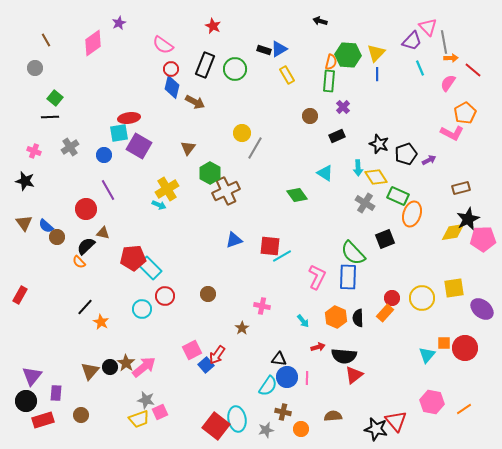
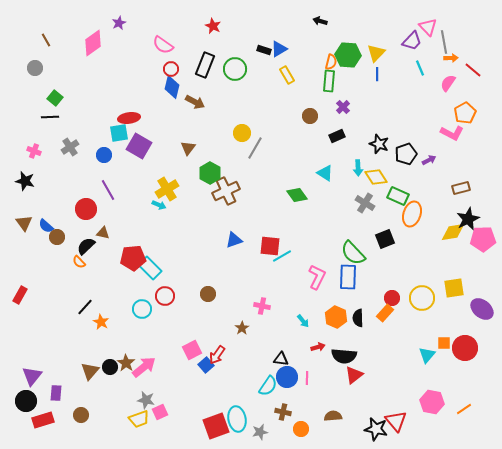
black triangle at (279, 359): moved 2 px right
red square at (216, 426): rotated 32 degrees clockwise
gray star at (266, 430): moved 6 px left, 2 px down
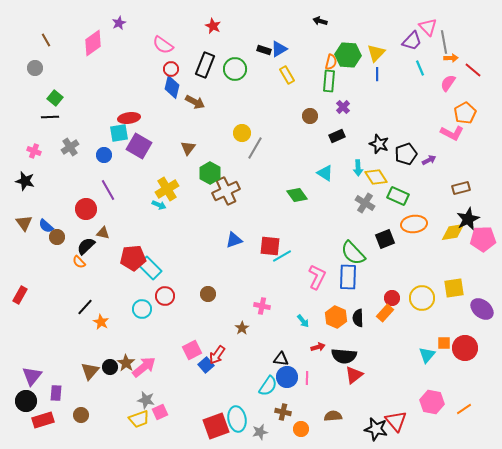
orange ellipse at (412, 214): moved 2 px right, 10 px down; rotated 65 degrees clockwise
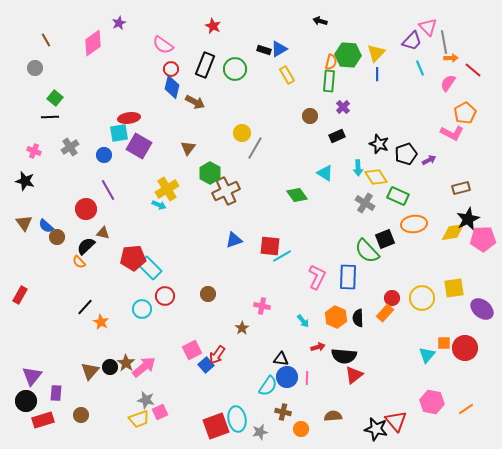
green semicircle at (353, 253): moved 14 px right, 2 px up
orange line at (464, 409): moved 2 px right
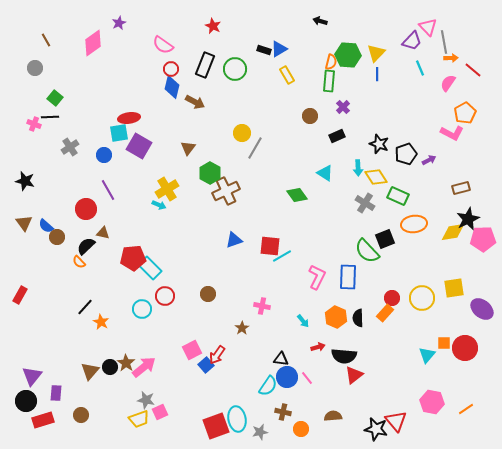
pink cross at (34, 151): moved 27 px up
pink line at (307, 378): rotated 40 degrees counterclockwise
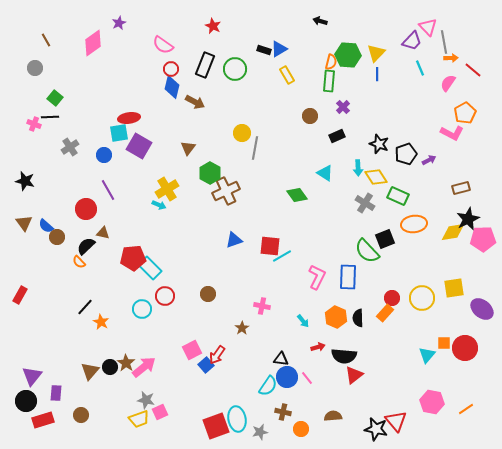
gray line at (255, 148): rotated 20 degrees counterclockwise
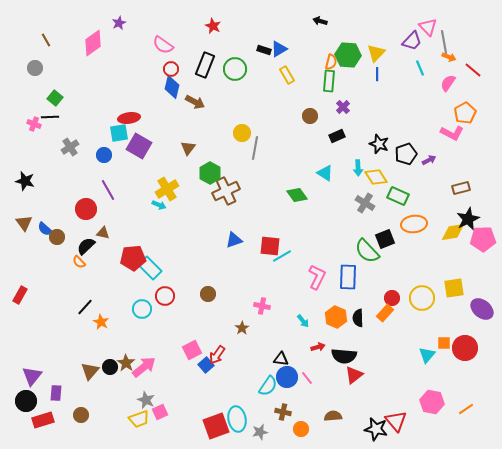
orange arrow at (451, 58): moved 2 px left, 1 px up; rotated 24 degrees clockwise
blue semicircle at (46, 226): moved 1 px left, 3 px down
gray star at (146, 400): rotated 12 degrees clockwise
